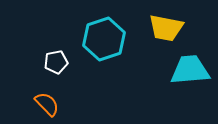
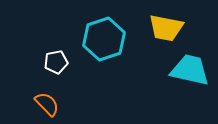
cyan trapezoid: rotated 18 degrees clockwise
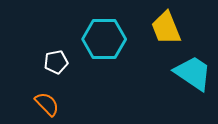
yellow trapezoid: rotated 57 degrees clockwise
cyan hexagon: rotated 18 degrees clockwise
cyan trapezoid: moved 3 px right, 3 px down; rotated 21 degrees clockwise
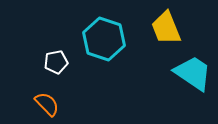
cyan hexagon: rotated 18 degrees clockwise
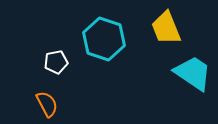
orange semicircle: rotated 16 degrees clockwise
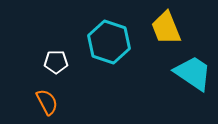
cyan hexagon: moved 5 px right, 3 px down
white pentagon: rotated 10 degrees clockwise
orange semicircle: moved 2 px up
